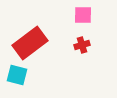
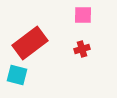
red cross: moved 4 px down
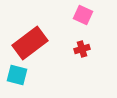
pink square: rotated 24 degrees clockwise
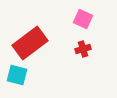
pink square: moved 4 px down
red cross: moved 1 px right
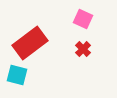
red cross: rotated 28 degrees counterclockwise
